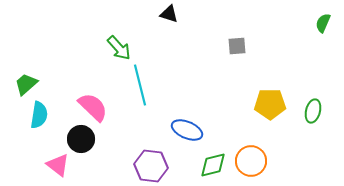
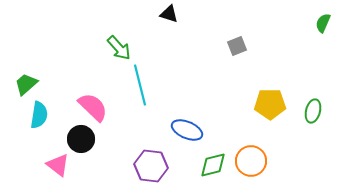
gray square: rotated 18 degrees counterclockwise
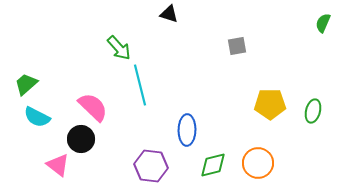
gray square: rotated 12 degrees clockwise
cyan semicircle: moved 2 px left, 2 px down; rotated 108 degrees clockwise
blue ellipse: rotated 68 degrees clockwise
orange circle: moved 7 px right, 2 px down
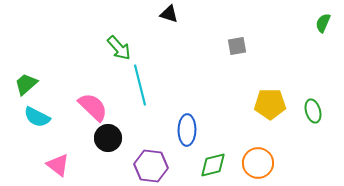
green ellipse: rotated 30 degrees counterclockwise
black circle: moved 27 px right, 1 px up
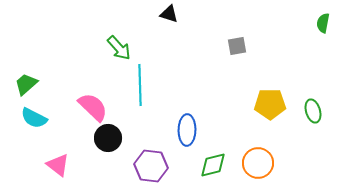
green semicircle: rotated 12 degrees counterclockwise
cyan line: rotated 12 degrees clockwise
cyan semicircle: moved 3 px left, 1 px down
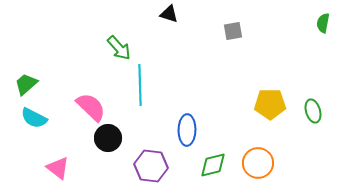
gray square: moved 4 px left, 15 px up
pink semicircle: moved 2 px left
pink triangle: moved 3 px down
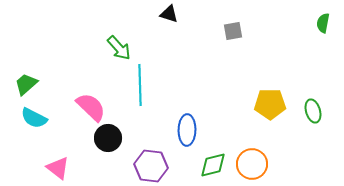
orange circle: moved 6 px left, 1 px down
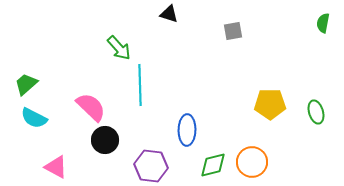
green ellipse: moved 3 px right, 1 px down
black circle: moved 3 px left, 2 px down
orange circle: moved 2 px up
pink triangle: moved 2 px left, 1 px up; rotated 10 degrees counterclockwise
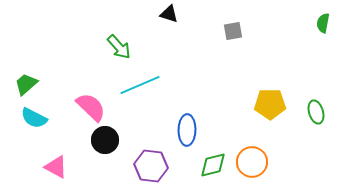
green arrow: moved 1 px up
cyan line: rotated 69 degrees clockwise
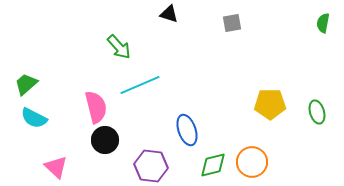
gray square: moved 1 px left, 8 px up
pink semicircle: moved 5 px right; rotated 32 degrees clockwise
green ellipse: moved 1 px right
blue ellipse: rotated 20 degrees counterclockwise
pink triangle: rotated 15 degrees clockwise
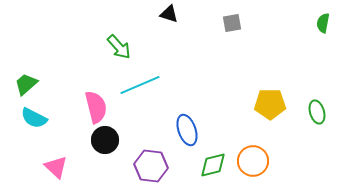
orange circle: moved 1 px right, 1 px up
